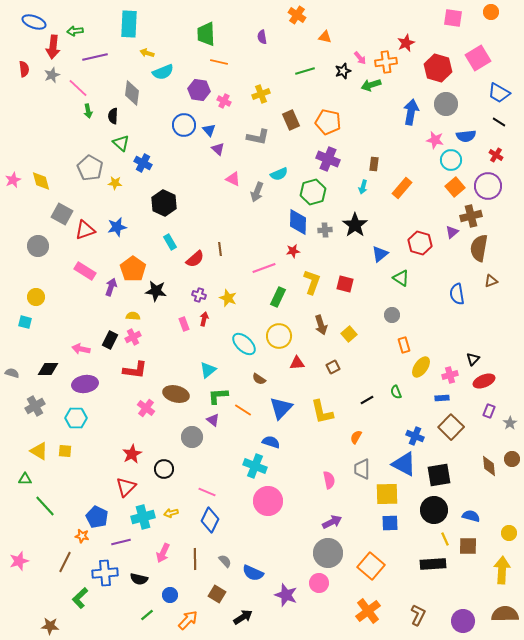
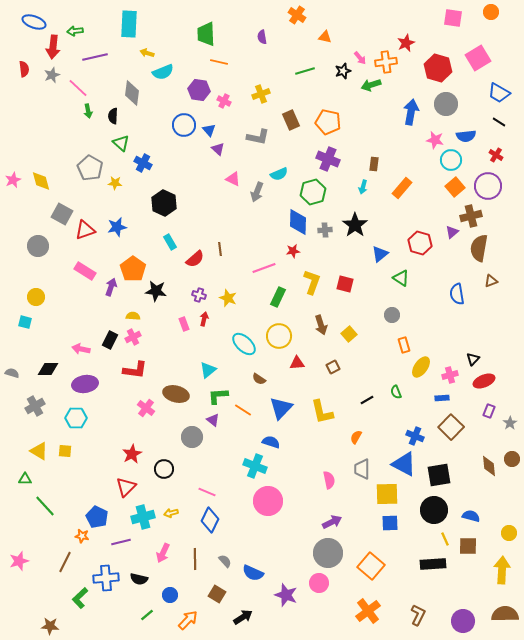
blue cross at (105, 573): moved 1 px right, 5 px down
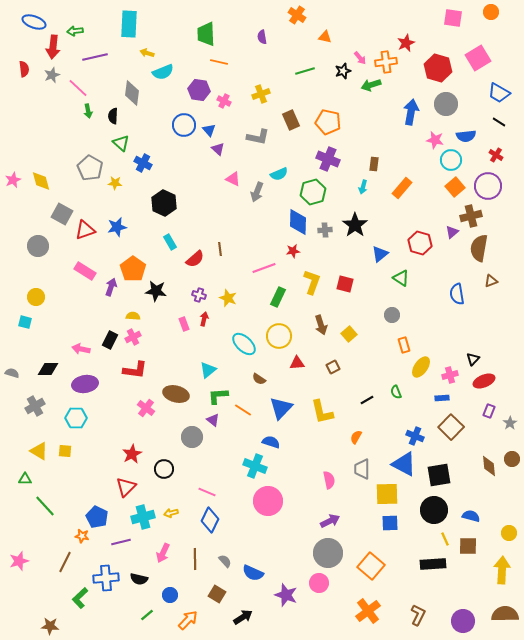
purple arrow at (332, 522): moved 2 px left, 1 px up
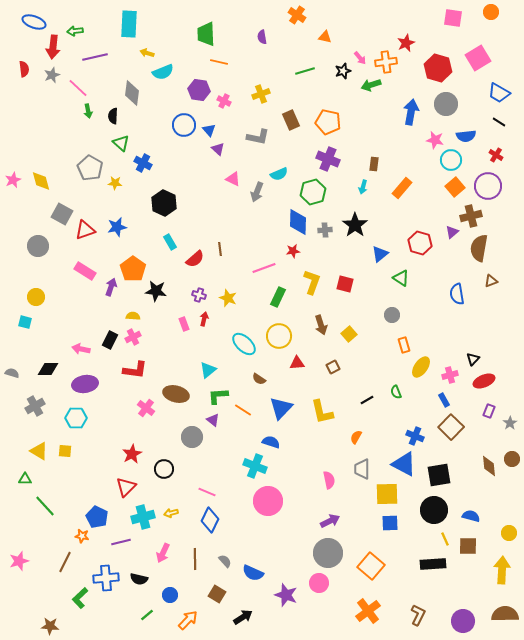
blue rectangle at (442, 398): moved 2 px right, 2 px down; rotated 64 degrees clockwise
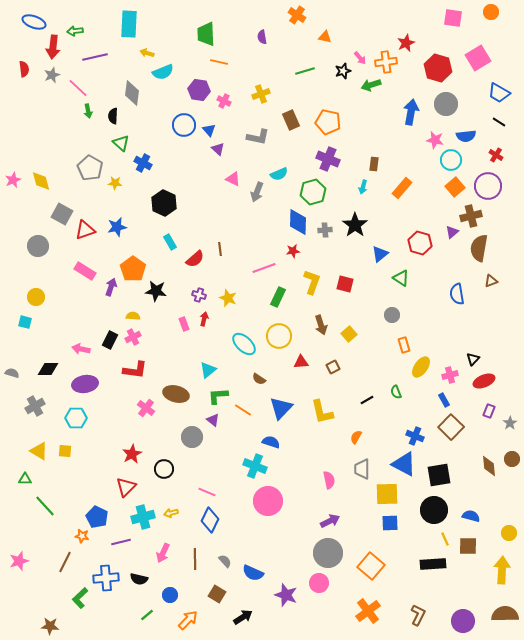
red triangle at (297, 363): moved 4 px right, 1 px up
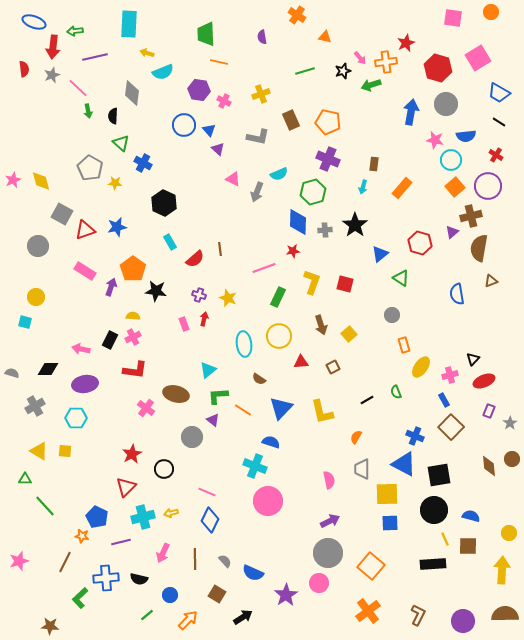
cyan ellipse at (244, 344): rotated 40 degrees clockwise
purple star at (286, 595): rotated 20 degrees clockwise
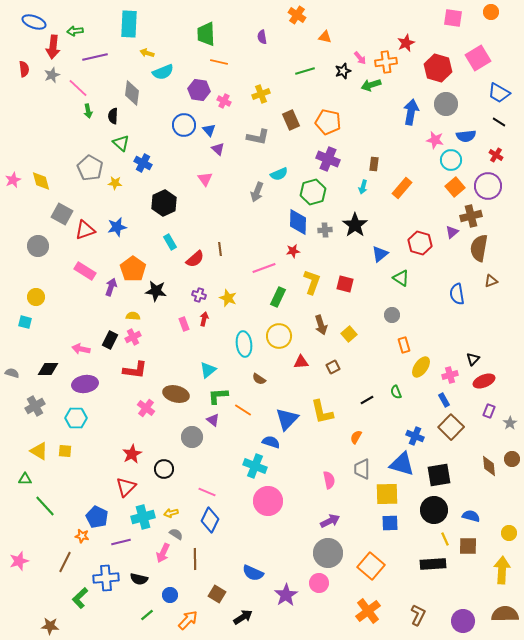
pink triangle at (233, 179): moved 28 px left; rotated 28 degrees clockwise
black hexagon at (164, 203): rotated 10 degrees clockwise
blue triangle at (281, 408): moved 6 px right, 11 px down
blue triangle at (404, 464): moved 2 px left; rotated 12 degrees counterclockwise
gray semicircle at (225, 561): moved 49 px left, 27 px up; rotated 16 degrees counterclockwise
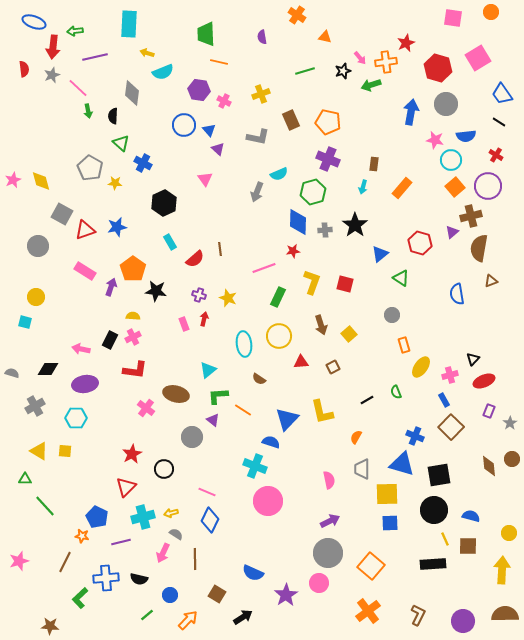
blue trapezoid at (499, 93): moved 3 px right, 1 px down; rotated 25 degrees clockwise
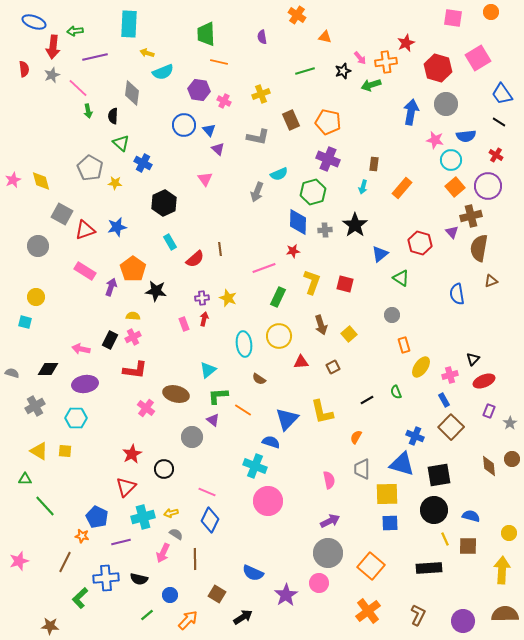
purple triangle at (452, 232): rotated 32 degrees counterclockwise
purple cross at (199, 295): moved 3 px right, 3 px down; rotated 24 degrees counterclockwise
black rectangle at (433, 564): moved 4 px left, 4 px down
